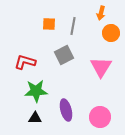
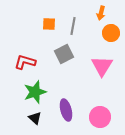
gray square: moved 1 px up
pink triangle: moved 1 px right, 1 px up
green star: moved 1 px left, 1 px down; rotated 15 degrees counterclockwise
black triangle: rotated 40 degrees clockwise
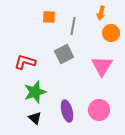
orange square: moved 7 px up
purple ellipse: moved 1 px right, 1 px down
pink circle: moved 1 px left, 7 px up
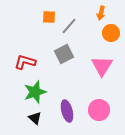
gray line: moved 4 px left; rotated 30 degrees clockwise
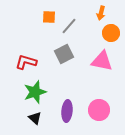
red L-shape: moved 1 px right
pink triangle: moved 5 px up; rotated 50 degrees counterclockwise
purple ellipse: rotated 20 degrees clockwise
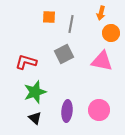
gray line: moved 2 px right, 2 px up; rotated 30 degrees counterclockwise
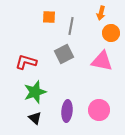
gray line: moved 2 px down
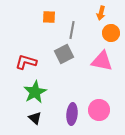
gray line: moved 1 px right, 4 px down
green star: rotated 10 degrees counterclockwise
purple ellipse: moved 5 px right, 3 px down
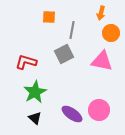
purple ellipse: rotated 60 degrees counterclockwise
